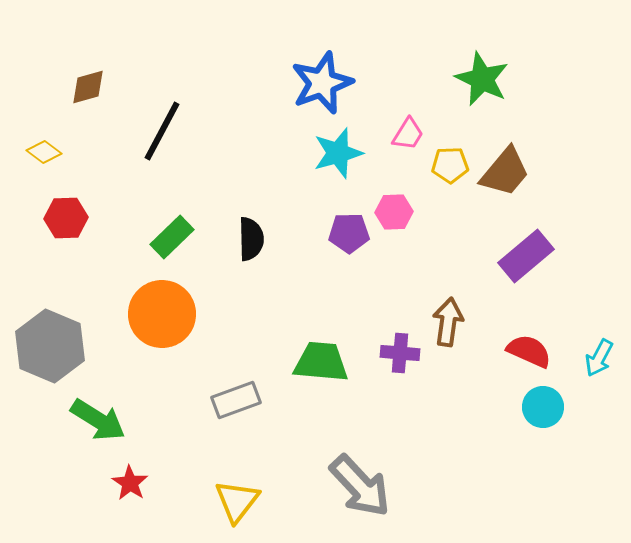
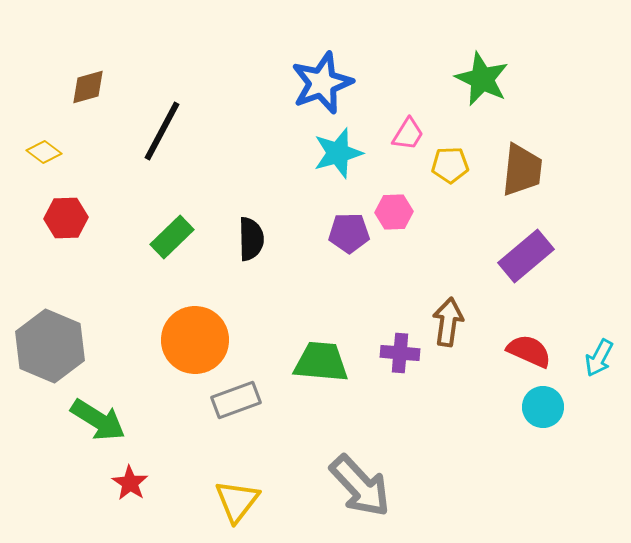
brown trapezoid: moved 17 px right, 2 px up; rotated 34 degrees counterclockwise
orange circle: moved 33 px right, 26 px down
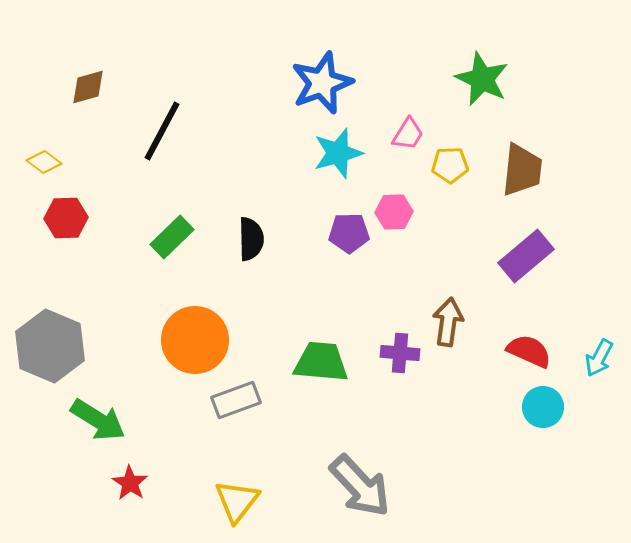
yellow diamond: moved 10 px down
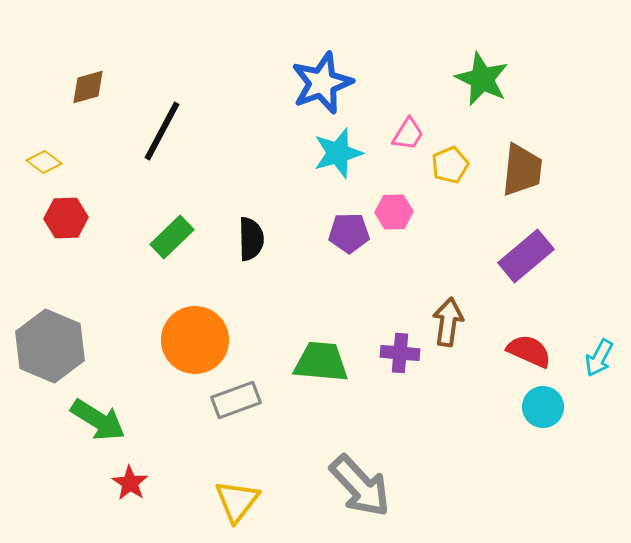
yellow pentagon: rotated 21 degrees counterclockwise
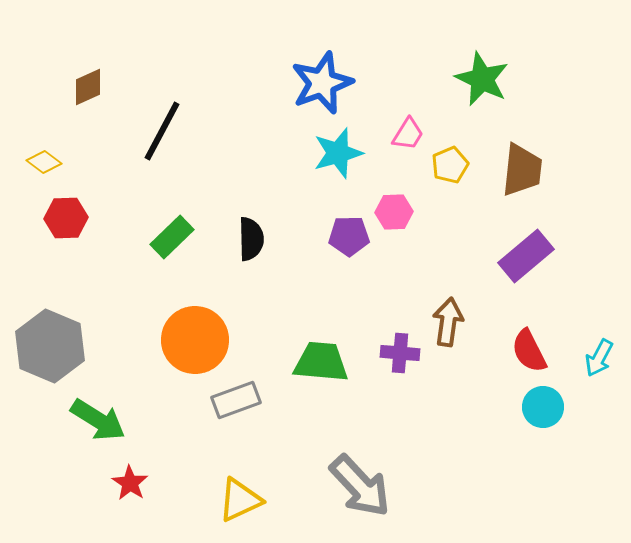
brown diamond: rotated 9 degrees counterclockwise
purple pentagon: moved 3 px down
red semicircle: rotated 141 degrees counterclockwise
yellow triangle: moved 3 px right, 1 px up; rotated 27 degrees clockwise
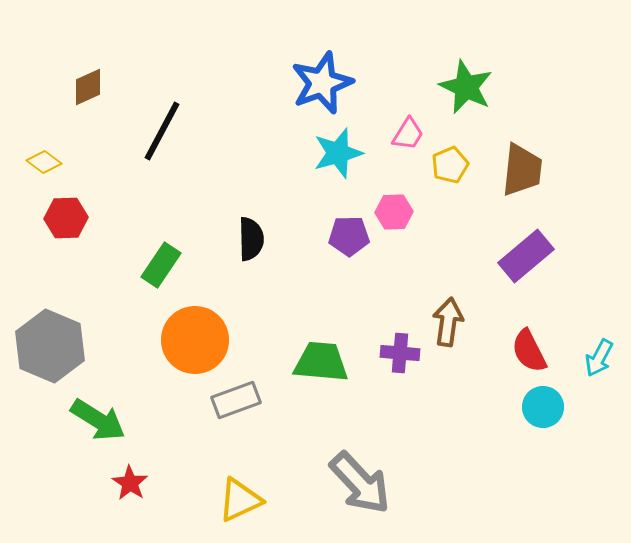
green star: moved 16 px left, 8 px down
green rectangle: moved 11 px left, 28 px down; rotated 12 degrees counterclockwise
gray arrow: moved 3 px up
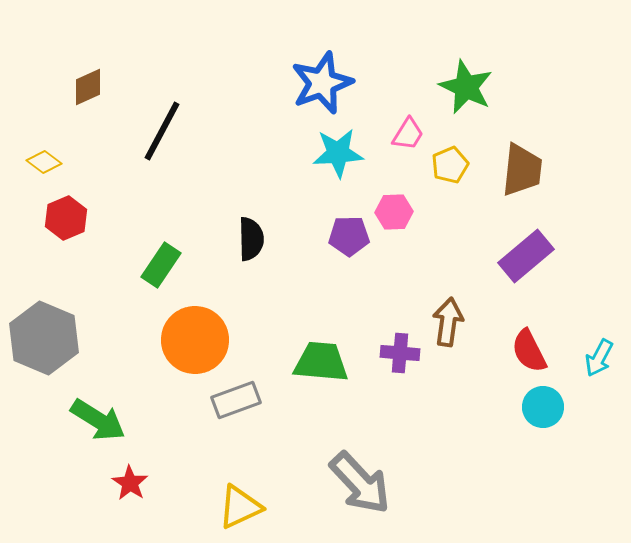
cyan star: rotated 12 degrees clockwise
red hexagon: rotated 21 degrees counterclockwise
gray hexagon: moved 6 px left, 8 px up
yellow triangle: moved 7 px down
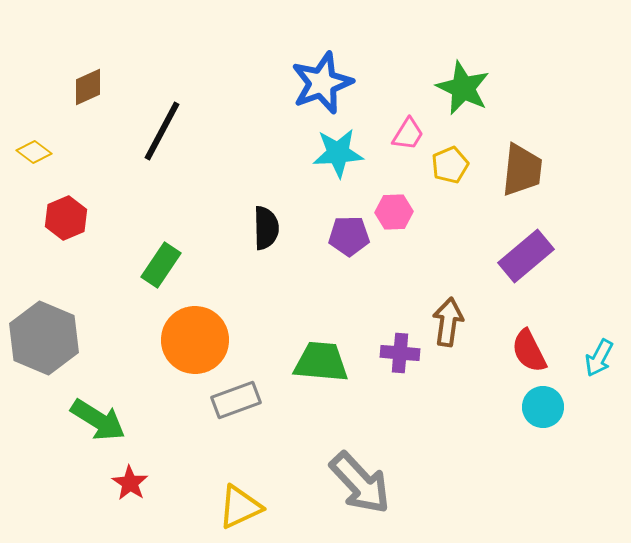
green star: moved 3 px left, 1 px down
yellow diamond: moved 10 px left, 10 px up
black semicircle: moved 15 px right, 11 px up
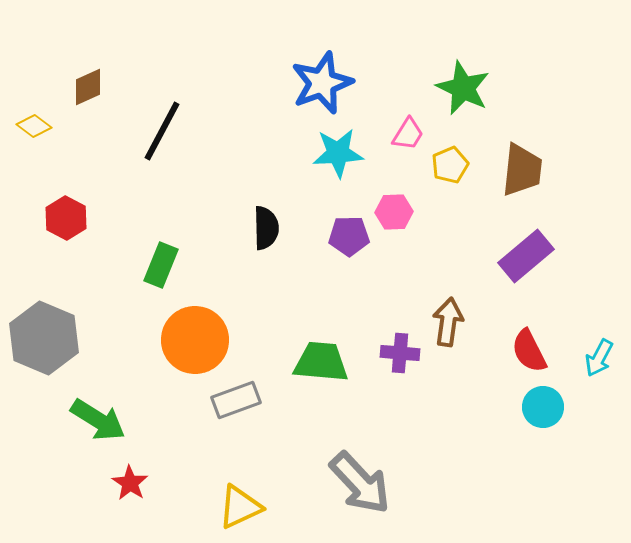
yellow diamond: moved 26 px up
red hexagon: rotated 9 degrees counterclockwise
green rectangle: rotated 12 degrees counterclockwise
